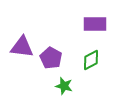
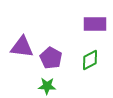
green diamond: moved 1 px left
green star: moved 17 px left; rotated 12 degrees counterclockwise
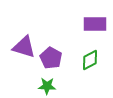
purple triangle: moved 2 px right; rotated 10 degrees clockwise
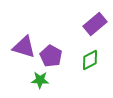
purple rectangle: rotated 40 degrees counterclockwise
purple pentagon: moved 2 px up
green star: moved 7 px left, 6 px up
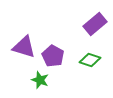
purple pentagon: moved 2 px right
green diamond: rotated 45 degrees clockwise
green star: rotated 18 degrees clockwise
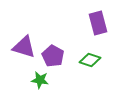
purple rectangle: moved 3 px right, 1 px up; rotated 65 degrees counterclockwise
green star: rotated 12 degrees counterclockwise
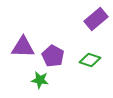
purple rectangle: moved 2 px left, 4 px up; rotated 65 degrees clockwise
purple triangle: moved 1 px left; rotated 15 degrees counterclockwise
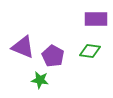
purple rectangle: rotated 40 degrees clockwise
purple triangle: rotated 20 degrees clockwise
green diamond: moved 9 px up; rotated 10 degrees counterclockwise
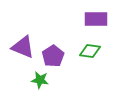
purple pentagon: rotated 10 degrees clockwise
